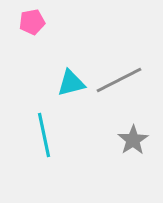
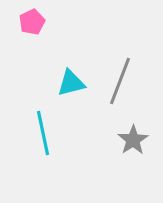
pink pentagon: rotated 15 degrees counterclockwise
gray line: moved 1 px right, 1 px down; rotated 42 degrees counterclockwise
cyan line: moved 1 px left, 2 px up
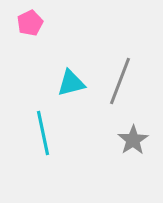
pink pentagon: moved 2 px left, 1 px down
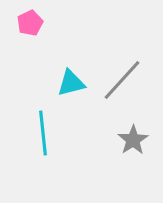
gray line: moved 2 px right, 1 px up; rotated 21 degrees clockwise
cyan line: rotated 6 degrees clockwise
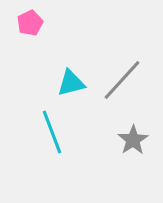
cyan line: moved 9 px right, 1 px up; rotated 15 degrees counterclockwise
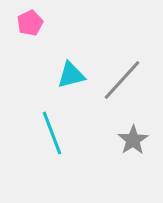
cyan triangle: moved 8 px up
cyan line: moved 1 px down
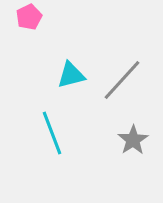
pink pentagon: moved 1 px left, 6 px up
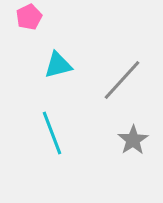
cyan triangle: moved 13 px left, 10 px up
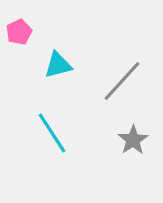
pink pentagon: moved 10 px left, 15 px down
gray line: moved 1 px down
cyan line: rotated 12 degrees counterclockwise
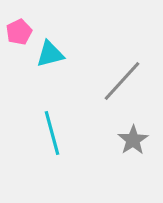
cyan triangle: moved 8 px left, 11 px up
cyan line: rotated 18 degrees clockwise
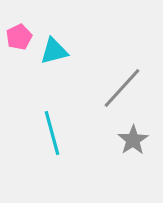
pink pentagon: moved 5 px down
cyan triangle: moved 4 px right, 3 px up
gray line: moved 7 px down
